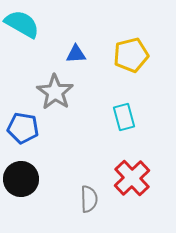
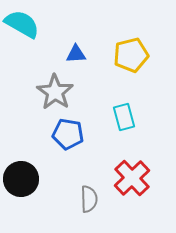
blue pentagon: moved 45 px right, 6 px down
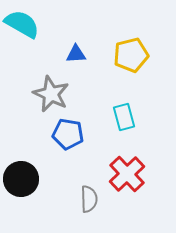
gray star: moved 4 px left, 2 px down; rotated 9 degrees counterclockwise
red cross: moved 5 px left, 4 px up
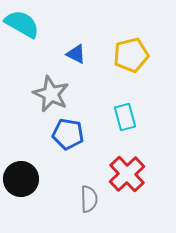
blue triangle: rotated 30 degrees clockwise
cyan rectangle: moved 1 px right
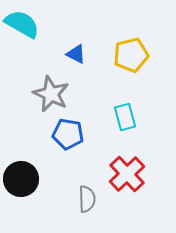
gray semicircle: moved 2 px left
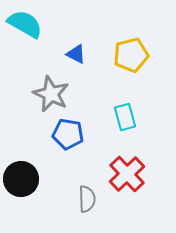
cyan semicircle: moved 3 px right
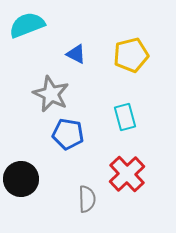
cyan semicircle: moved 2 px right, 1 px down; rotated 51 degrees counterclockwise
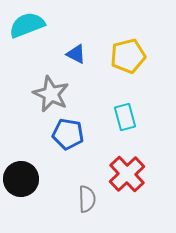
yellow pentagon: moved 3 px left, 1 px down
